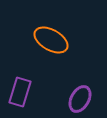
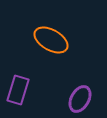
purple rectangle: moved 2 px left, 2 px up
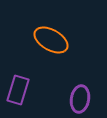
purple ellipse: rotated 20 degrees counterclockwise
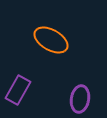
purple rectangle: rotated 12 degrees clockwise
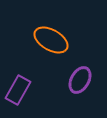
purple ellipse: moved 19 px up; rotated 20 degrees clockwise
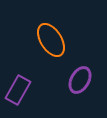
orange ellipse: rotated 28 degrees clockwise
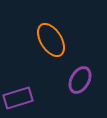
purple rectangle: moved 8 px down; rotated 44 degrees clockwise
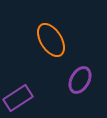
purple rectangle: rotated 16 degrees counterclockwise
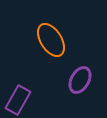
purple rectangle: moved 2 px down; rotated 28 degrees counterclockwise
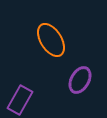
purple rectangle: moved 2 px right
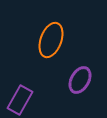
orange ellipse: rotated 52 degrees clockwise
